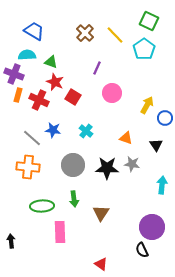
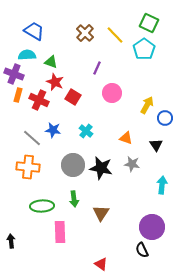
green square: moved 2 px down
black star: moved 6 px left; rotated 10 degrees clockwise
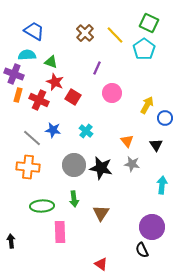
orange triangle: moved 1 px right, 3 px down; rotated 32 degrees clockwise
gray circle: moved 1 px right
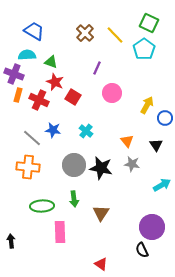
cyan arrow: rotated 54 degrees clockwise
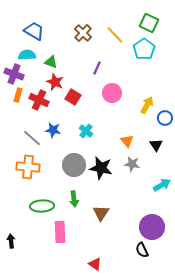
brown cross: moved 2 px left
red triangle: moved 6 px left
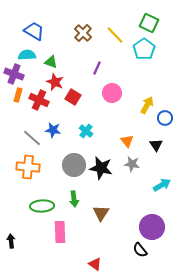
black semicircle: moved 2 px left; rotated 14 degrees counterclockwise
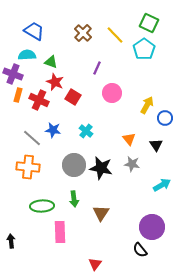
purple cross: moved 1 px left
orange triangle: moved 2 px right, 2 px up
red triangle: rotated 32 degrees clockwise
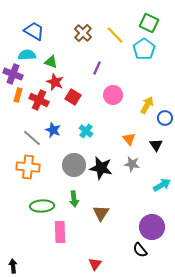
pink circle: moved 1 px right, 2 px down
blue star: rotated 14 degrees clockwise
black arrow: moved 2 px right, 25 px down
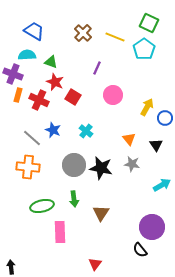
yellow line: moved 2 px down; rotated 24 degrees counterclockwise
yellow arrow: moved 2 px down
green ellipse: rotated 10 degrees counterclockwise
black arrow: moved 2 px left, 1 px down
